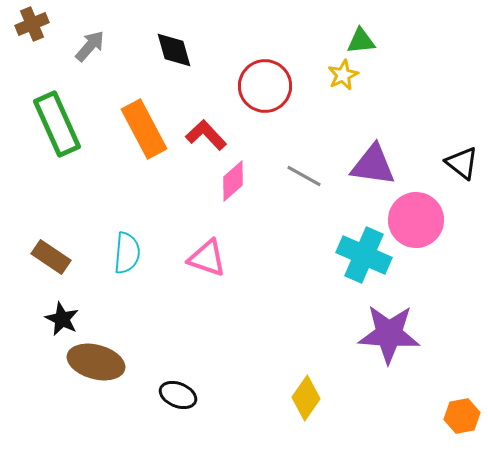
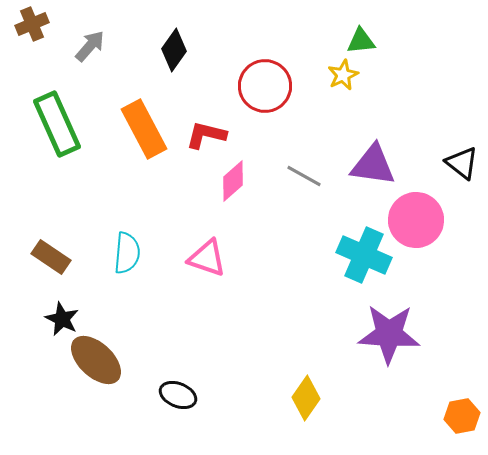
black diamond: rotated 51 degrees clockwise
red L-shape: rotated 33 degrees counterclockwise
brown ellipse: moved 2 px up; rotated 28 degrees clockwise
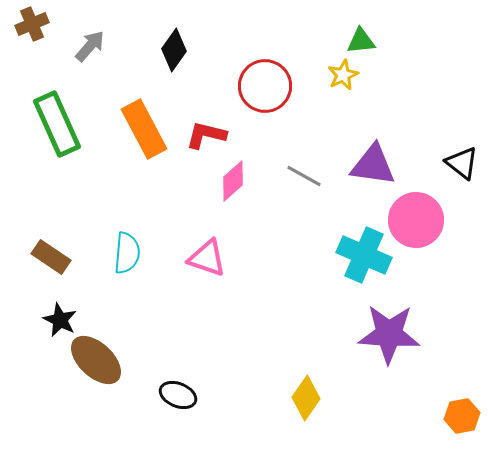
black star: moved 2 px left, 1 px down
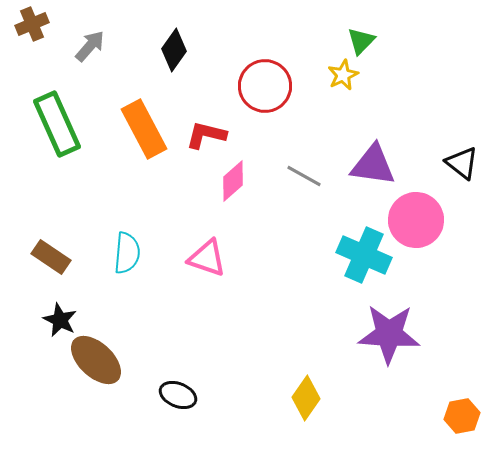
green triangle: rotated 40 degrees counterclockwise
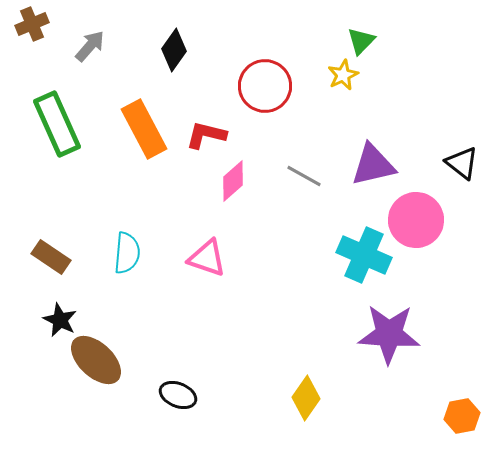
purple triangle: rotated 21 degrees counterclockwise
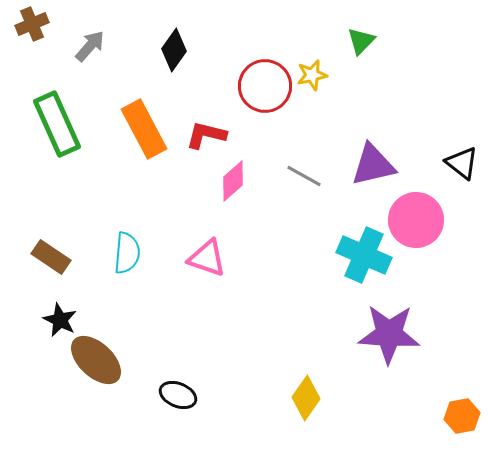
yellow star: moved 31 px left; rotated 12 degrees clockwise
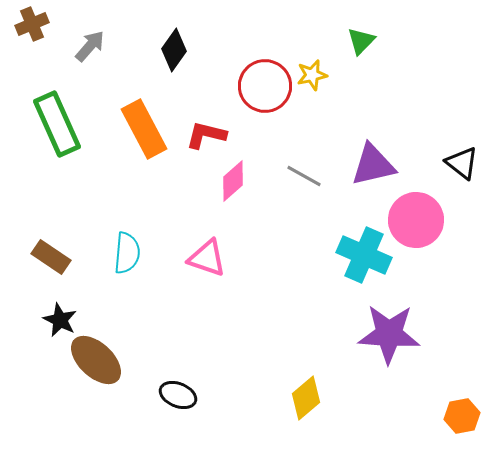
yellow diamond: rotated 15 degrees clockwise
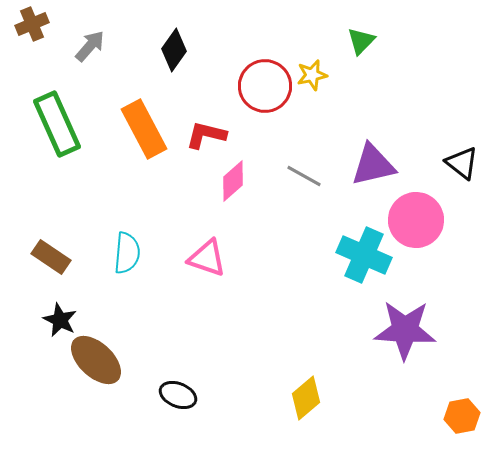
purple star: moved 16 px right, 4 px up
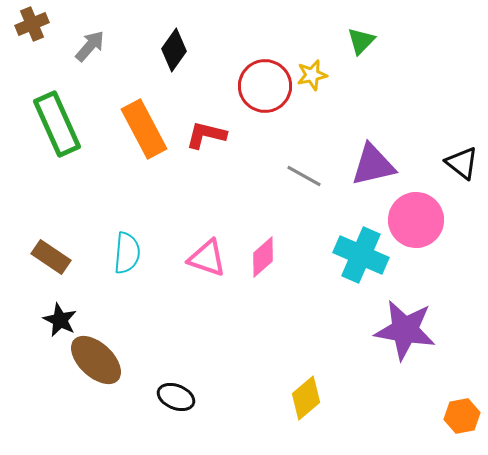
pink diamond: moved 30 px right, 76 px down
cyan cross: moved 3 px left
purple star: rotated 6 degrees clockwise
black ellipse: moved 2 px left, 2 px down
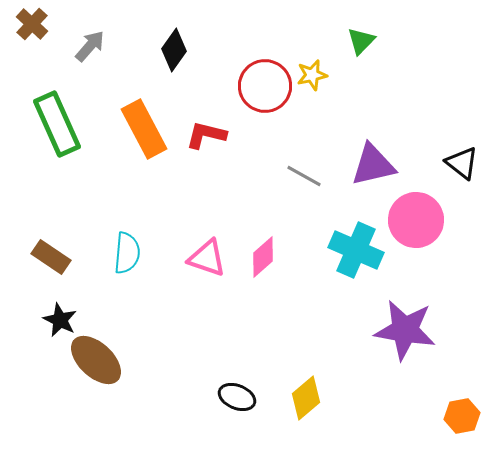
brown cross: rotated 24 degrees counterclockwise
cyan cross: moved 5 px left, 5 px up
black ellipse: moved 61 px right
